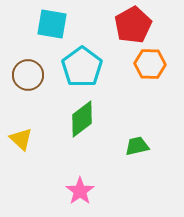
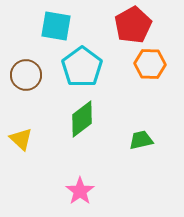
cyan square: moved 4 px right, 2 px down
brown circle: moved 2 px left
green trapezoid: moved 4 px right, 6 px up
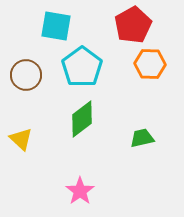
green trapezoid: moved 1 px right, 2 px up
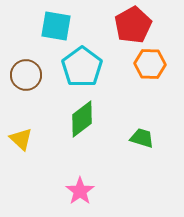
green trapezoid: rotated 30 degrees clockwise
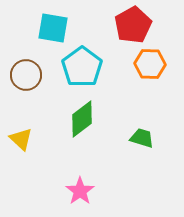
cyan square: moved 3 px left, 2 px down
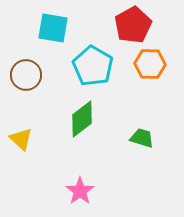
cyan pentagon: moved 11 px right, 1 px up; rotated 6 degrees counterclockwise
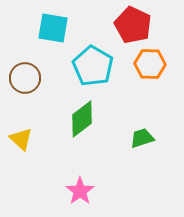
red pentagon: rotated 18 degrees counterclockwise
brown circle: moved 1 px left, 3 px down
green trapezoid: rotated 35 degrees counterclockwise
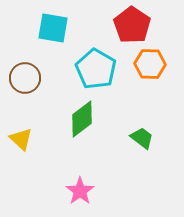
red pentagon: moved 1 px left; rotated 9 degrees clockwise
cyan pentagon: moved 3 px right, 3 px down
green trapezoid: rotated 55 degrees clockwise
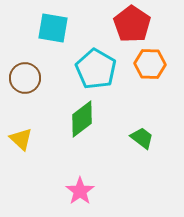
red pentagon: moved 1 px up
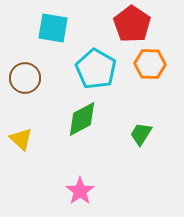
green diamond: rotated 9 degrees clockwise
green trapezoid: moved 1 px left, 4 px up; rotated 95 degrees counterclockwise
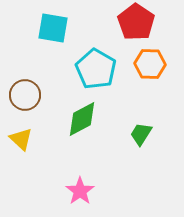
red pentagon: moved 4 px right, 2 px up
brown circle: moved 17 px down
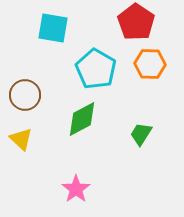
pink star: moved 4 px left, 2 px up
